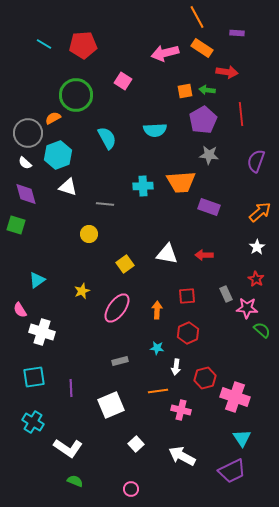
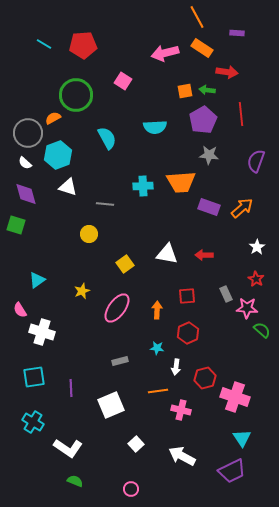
cyan semicircle at (155, 130): moved 3 px up
orange arrow at (260, 212): moved 18 px left, 4 px up
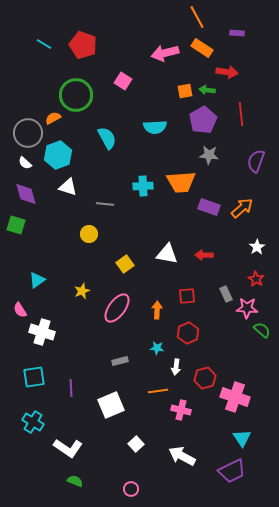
red pentagon at (83, 45): rotated 24 degrees clockwise
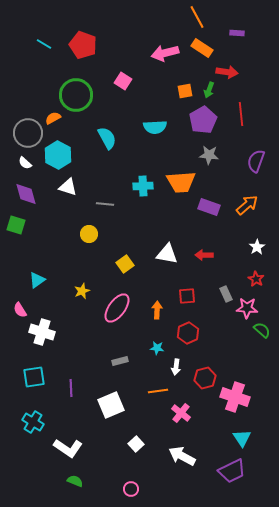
green arrow at (207, 90): moved 2 px right; rotated 77 degrees counterclockwise
cyan hexagon at (58, 155): rotated 12 degrees counterclockwise
orange arrow at (242, 208): moved 5 px right, 3 px up
pink cross at (181, 410): moved 3 px down; rotated 24 degrees clockwise
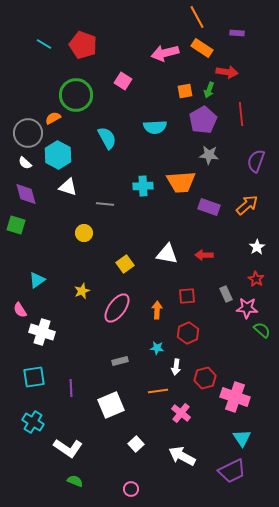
yellow circle at (89, 234): moved 5 px left, 1 px up
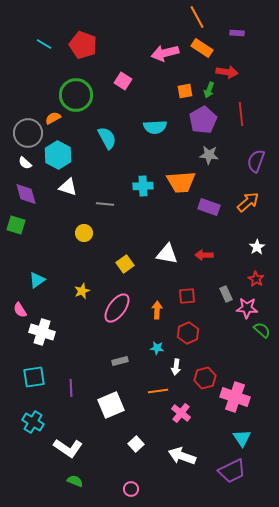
orange arrow at (247, 205): moved 1 px right, 3 px up
white arrow at (182, 456): rotated 8 degrees counterclockwise
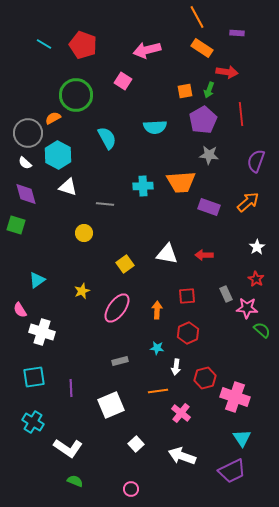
pink arrow at (165, 53): moved 18 px left, 3 px up
